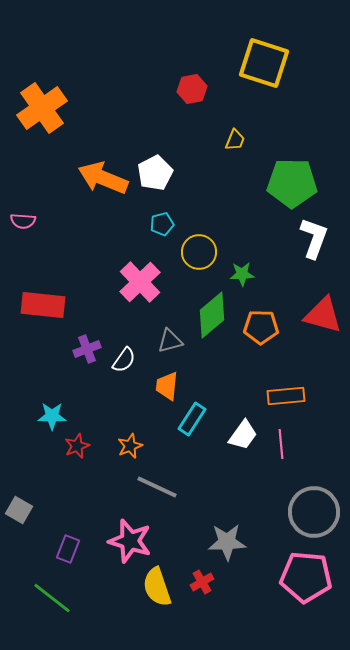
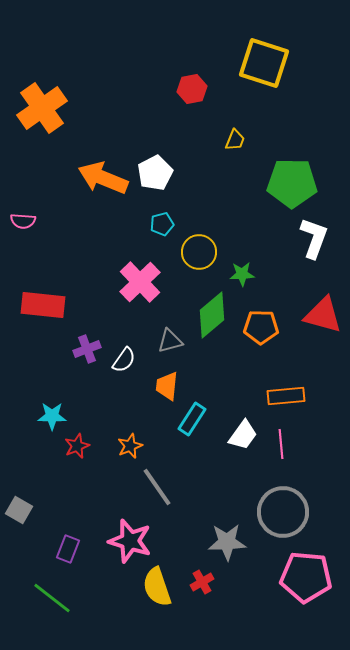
gray line: rotated 30 degrees clockwise
gray circle: moved 31 px left
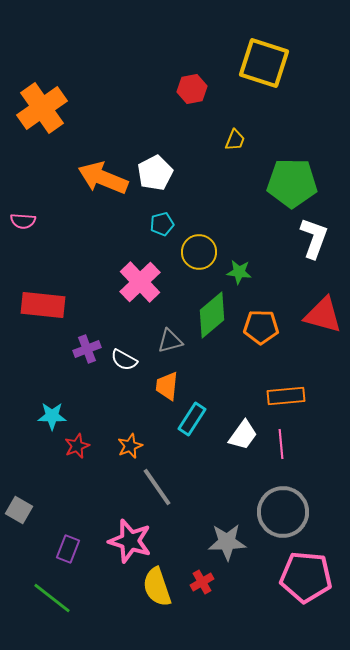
green star: moved 3 px left, 2 px up; rotated 10 degrees clockwise
white semicircle: rotated 84 degrees clockwise
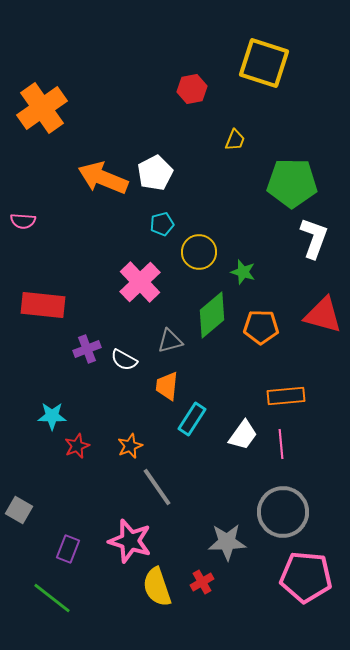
green star: moved 4 px right; rotated 10 degrees clockwise
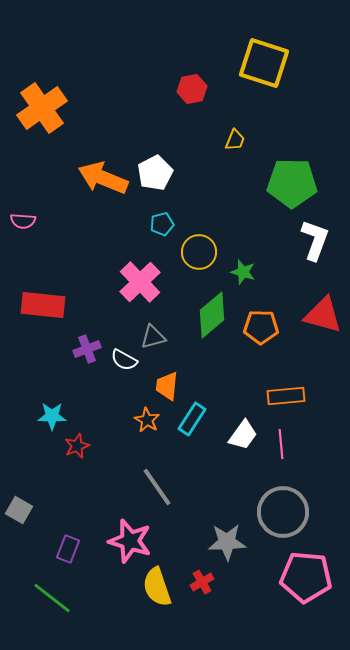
white L-shape: moved 1 px right, 2 px down
gray triangle: moved 17 px left, 4 px up
orange star: moved 17 px right, 26 px up; rotated 20 degrees counterclockwise
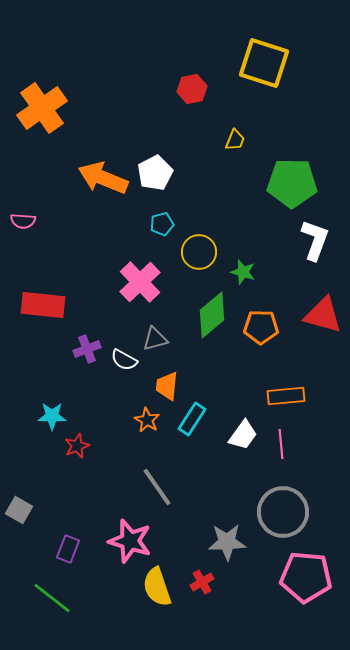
gray triangle: moved 2 px right, 2 px down
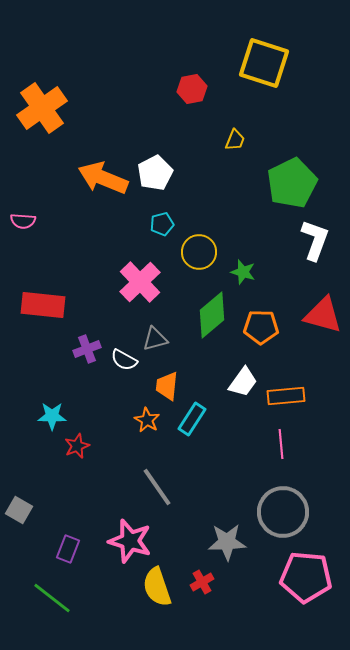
green pentagon: rotated 27 degrees counterclockwise
white trapezoid: moved 53 px up
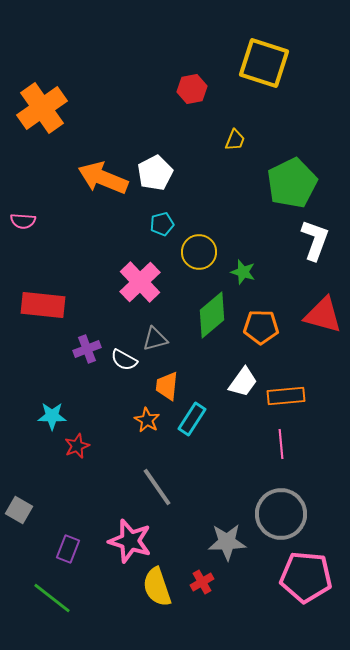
gray circle: moved 2 px left, 2 px down
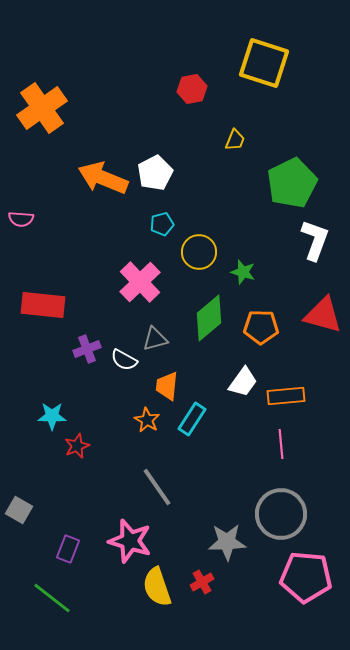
pink semicircle: moved 2 px left, 2 px up
green diamond: moved 3 px left, 3 px down
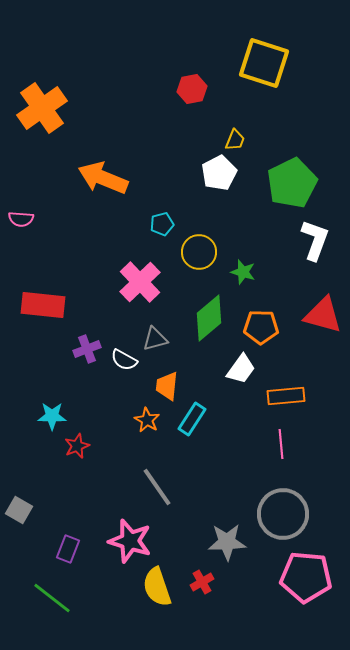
white pentagon: moved 64 px right
white trapezoid: moved 2 px left, 13 px up
gray circle: moved 2 px right
